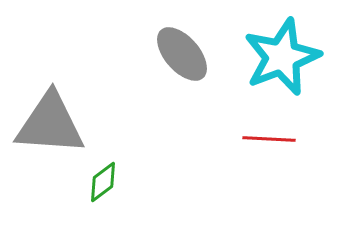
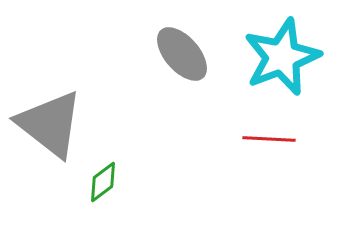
gray triangle: rotated 34 degrees clockwise
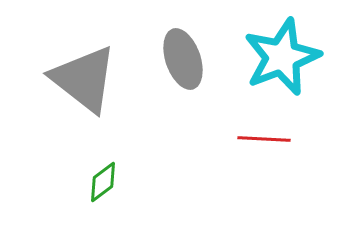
gray ellipse: moved 1 px right, 5 px down; rotated 22 degrees clockwise
gray triangle: moved 34 px right, 45 px up
red line: moved 5 px left
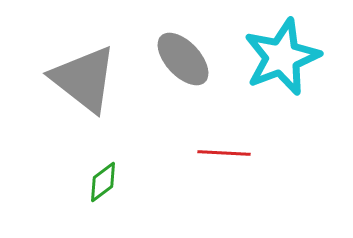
gray ellipse: rotated 24 degrees counterclockwise
red line: moved 40 px left, 14 px down
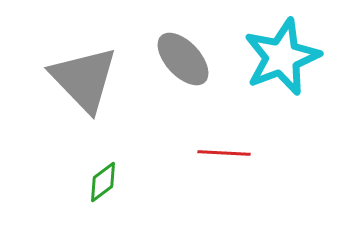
gray triangle: rotated 8 degrees clockwise
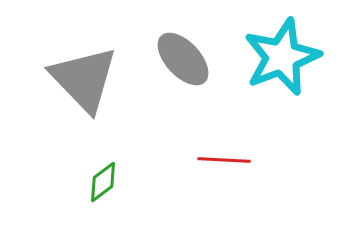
red line: moved 7 px down
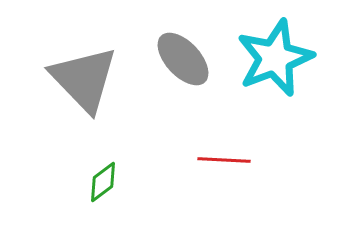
cyan star: moved 7 px left, 1 px down
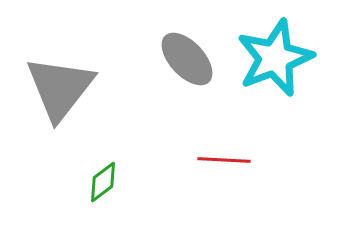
gray ellipse: moved 4 px right
gray triangle: moved 24 px left, 9 px down; rotated 22 degrees clockwise
